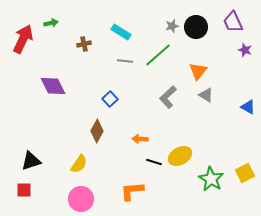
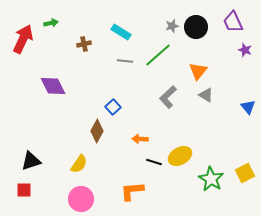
blue square: moved 3 px right, 8 px down
blue triangle: rotated 21 degrees clockwise
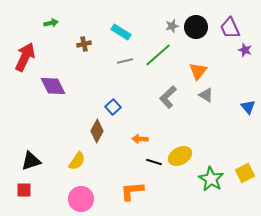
purple trapezoid: moved 3 px left, 6 px down
red arrow: moved 2 px right, 18 px down
gray line: rotated 21 degrees counterclockwise
yellow semicircle: moved 2 px left, 3 px up
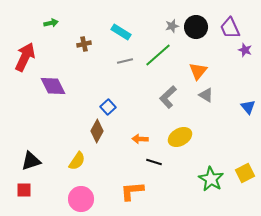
blue square: moved 5 px left
yellow ellipse: moved 19 px up
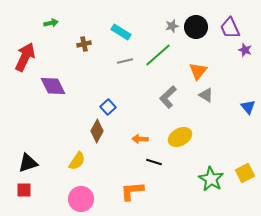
black triangle: moved 3 px left, 2 px down
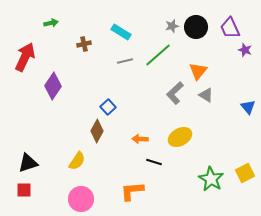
purple diamond: rotated 60 degrees clockwise
gray L-shape: moved 7 px right, 4 px up
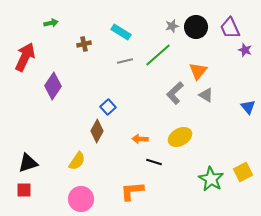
yellow square: moved 2 px left, 1 px up
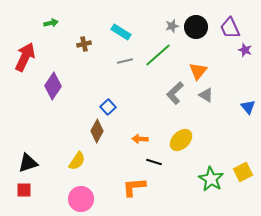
yellow ellipse: moved 1 px right, 3 px down; rotated 15 degrees counterclockwise
orange L-shape: moved 2 px right, 4 px up
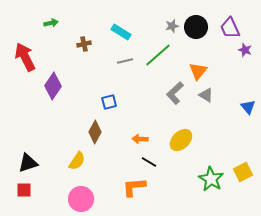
red arrow: rotated 52 degrees counterclockwise
blue square: moved 1 px right, 5 px up; rotated 28 degrees clockwise
brown diamond: moved 2 px left, 1 px down
black line: moved 5 px left; rotated 14 degrees clockwise
